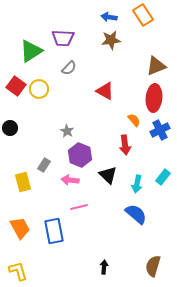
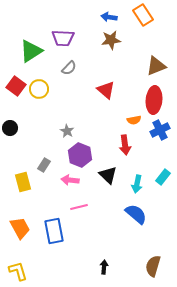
red triangle: moved 1 px right, 1 px up; rotated 12 degrees clockwise
red ellipse: moved 2 px down
orange semicircle: rotated 120 degrees clockwise
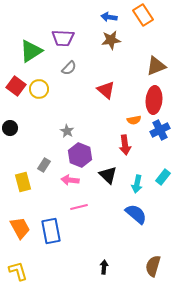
blue rectangle: moved 3 px left
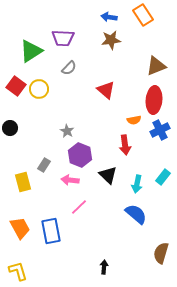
pink line: rotated 30 degrees counterclockwise
brown semicircle: moved 8 px right, 13 px up
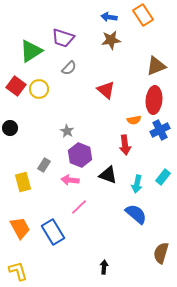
purple trapezoid: rotated 15 degrees clockwise
black triangle: rotated 24 degrees counterclockwise
blue rectangle: moved 2 px right, 1 px down; rotated 20 degrees counterclockwise
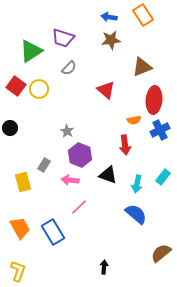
brown triangle: moved 14 px left, 1 px down
brown semicircle: rotated 35 degrees clockwise
yellow L-shape: rotated 35 degrees clockwise
